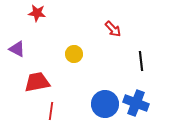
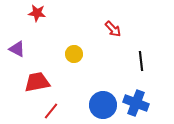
blue circle: moved 2 px left, 1 px down
red line: rotated 30 degrees clockwise
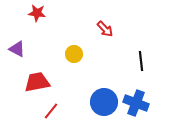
red arrow: moved 8 px left
blue circle: moved 1 px right, 3 px up
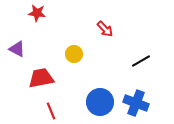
black line: rotated 66 degrees clockwise
red trapezoid: moved 4 px right, 4 px up
blue circle: moved 4 px left
red line: rotated 60 degrees counterclockwise
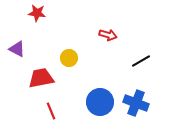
red arrow: moved 3 px right, 6 px down; rotated 30 degrees counterclockwise
yellow circle: moved 5 px left, 4 px down
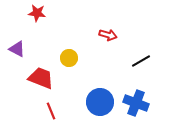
red trapezoid: rotated 32 degrees clockwise
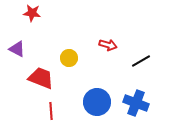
red star: moved 5 px left
red arrow: moved 10 px down
blue circle: moved 3 px left
red line: rotated 18 degrees clockwise
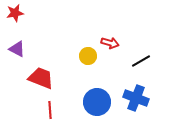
red star: moved 17 px left; rotated 18 degrees counterclockwise
red arrow: moved 2 px right, 2 px up
yellow circle: moved 19 px right, 2 px up
blue cross: moved 5 px up
red line: moved 1 px left, 1 px up
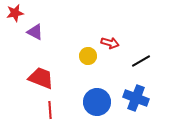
purple triangle: moved 18 px right, 17 px up
